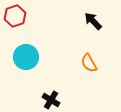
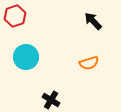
orange semicircle: rotated 78 degrees counterclockwise
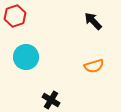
orange semicircle: moved 5 px right, 3 px down
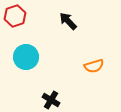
black arrow: moved 25 px left
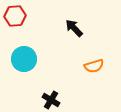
red hexagon: rotated 15 degrees clockwise
black arrow: moved 6 px right, 7 px down
cyan circle: moved 2 px left, 2 px down
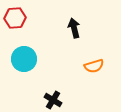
red hexagon: moved 2 px down
black arrow: rotated 30 degrees clockwise
black cross: moved 2 px right
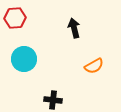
orange semicircle: rotated 12 degrees counterclockwise
black cross: rotated 24 degrees counterclockwise
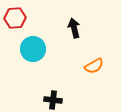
cyan circle: moved 9 px right, 10 px up
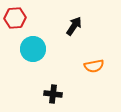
black arrow: moved 2 px up; rotated 48 degrees clockwise
orange semicircle: rotated 18 degrees clockwise
black cross: moved 6 px up
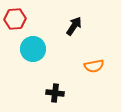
red hexagon: moved 1 px down
black cross: moved 2 px right, 1 px up
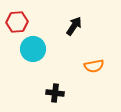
red hexagon: moved 2 px right, 3 px down
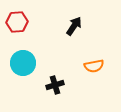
cyan circle: moved 10 px left, 14 px down
black cross: moved 8 px up; rotated 24 degrees counterclockwise
